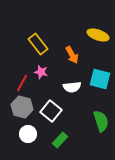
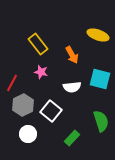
red line: moved 10 px left
gray hexagon: moved 1 px right, 2 px up; rotated 20 degrees clockwise
green rectangle: moved 12 px right, 2 px up
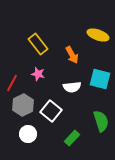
pink star: moved 3 px left, 2 px down
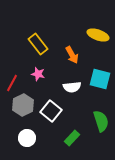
white circle: moved 1 px left, 4 px down
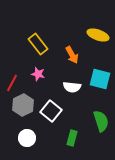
white semicircle: rotated 12 degrees clockwise
green rectangle: rotated 28 degrees counterclockwise
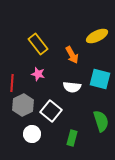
yellow ellipse: moved 1 px left, 1 px down; rotated 45 degrees counterclockwise
red line: rotated 24 degrees counterclockwise
white circle: moved 5 px right, 4 px up
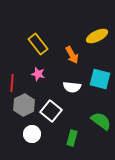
gray hexagon: moved 1 px right
green semicircle: rotated 35 degrees counterclockwise
